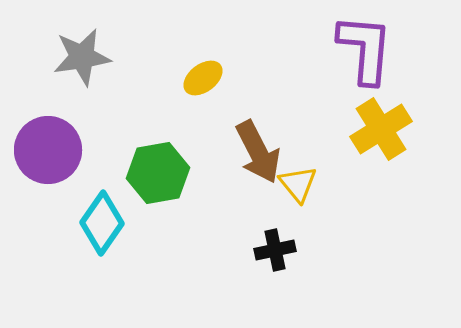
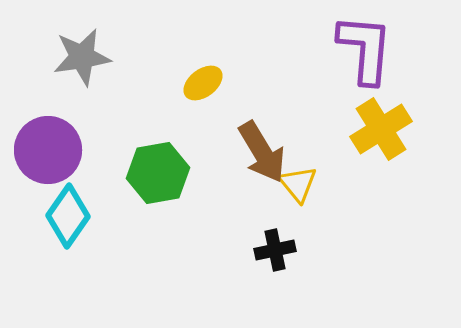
yellow ellipse: moved 5 px down
brown arrow: moved 4 px right; rotated 4 degrees counterclockwise
cyan diamond: moved 34 px left, 7 px up
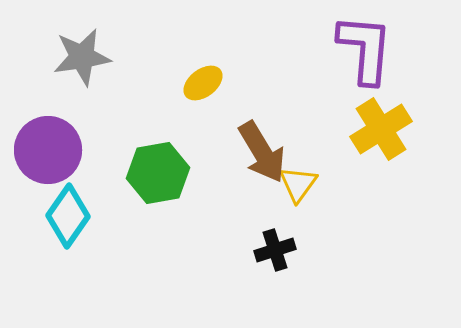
yellow triangle: rotated 15 degrees clockwise
black cross: rotated 6 degrees counterclockwise
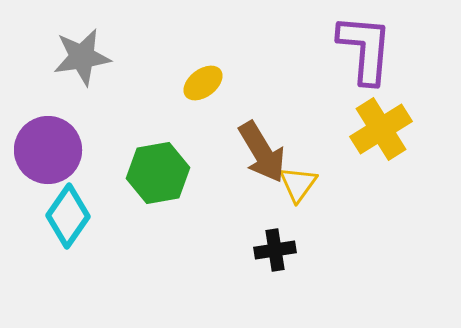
black cross: rotated 9 degrees clockwise
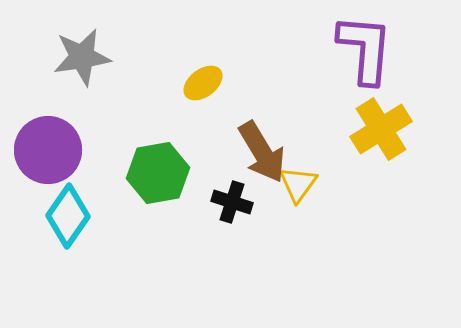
black cross: moved 43 px left, 48 px up; rotated 27 degrees clockwise
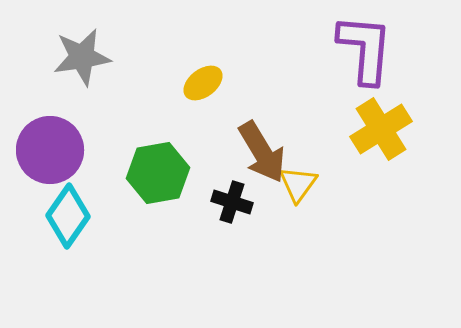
purple circle: moved 2 px right
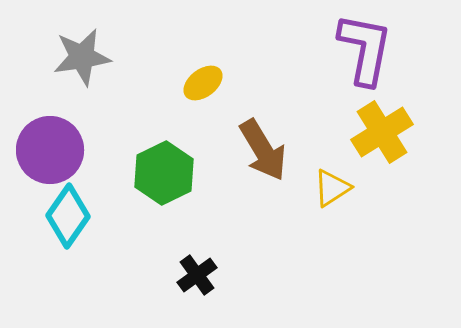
purple L-shape: rotated 6 degrees clockwise
yellow cross: moved 1 px right, 3 px down
brown arrow: moved 1 px right, 2 px up
green hexagon: moved 6 px right; rotated 16 degrees counterclockwise
yellow triangle: moved 34 px right, 4 px down; rotated 21 degrees clockwise
black cross: moved 35 px left, 73 px down; rotated 36 degrees clockwise
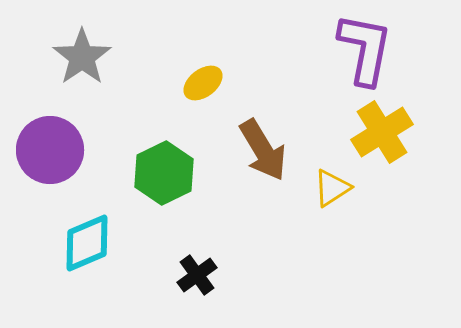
gray star: rotated 26 degrees counterclockwise
cyan diamond: moved 19 px right, 27 px down; rotated 32 degrees clockwise
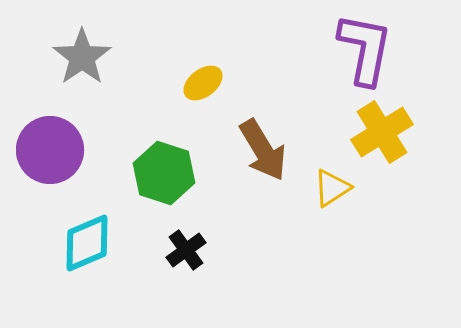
green hexagon: rotated 16 degrees counterclockwise
black cross: moved 11 px left, 25 px up
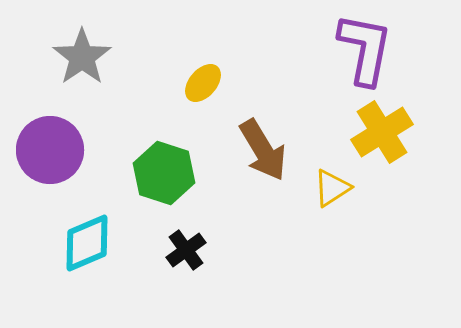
yellow ellipse: rotated 12 degrees counterclockwise
